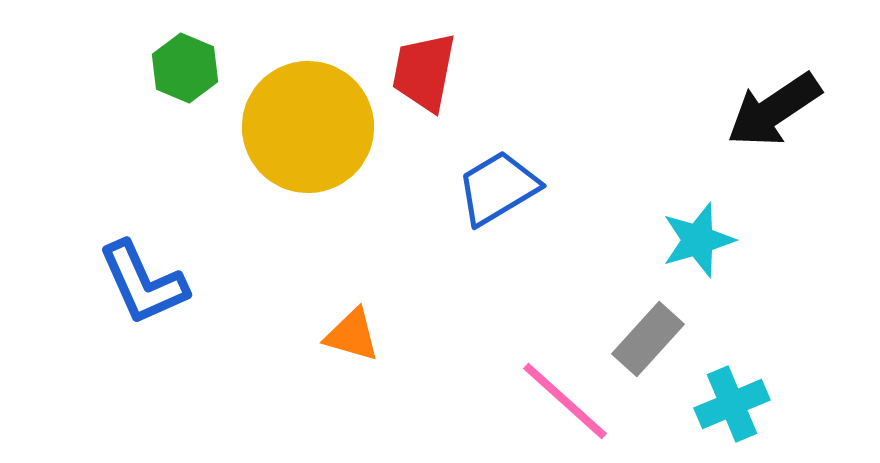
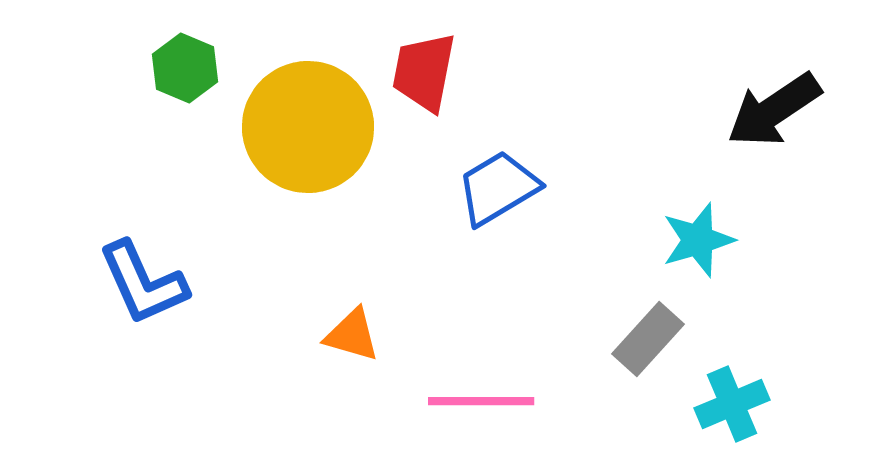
pink line: moved 84 px left; rotated 42 degrees counterclockwise
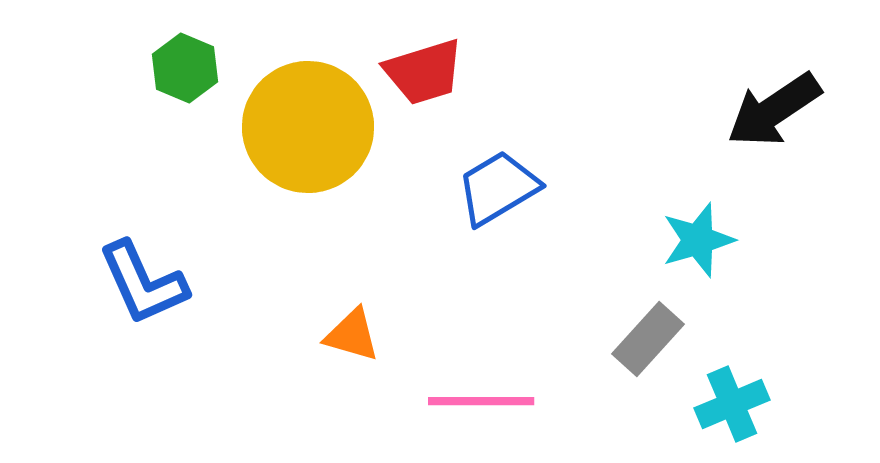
red trapezoid: rotated 118 degrees counterclockwise
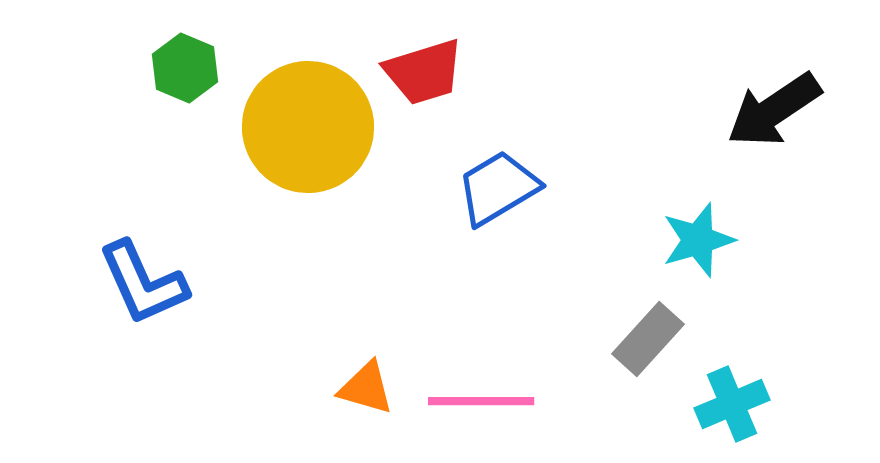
orange triangle: moved 14 px right, 53 px down
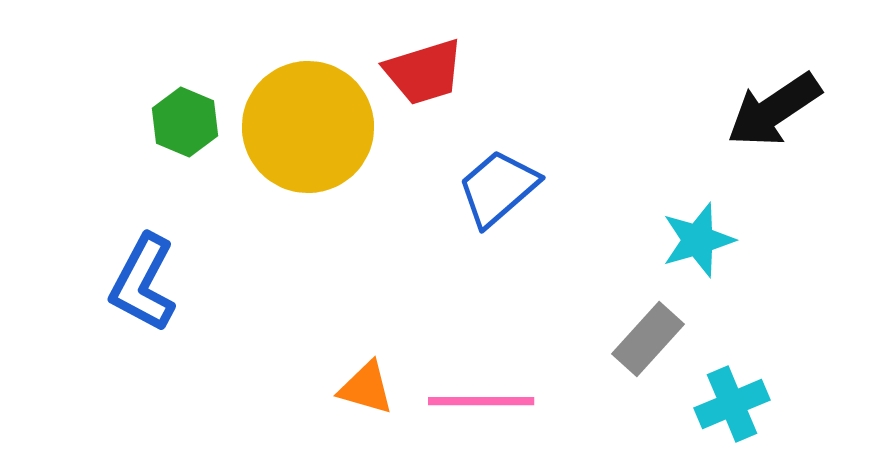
green hexagon: moved 54 px down
blue trapezoid: rotated 10 degrees counterclockwise
blue L-shape: rotated 52 degrees clockwise
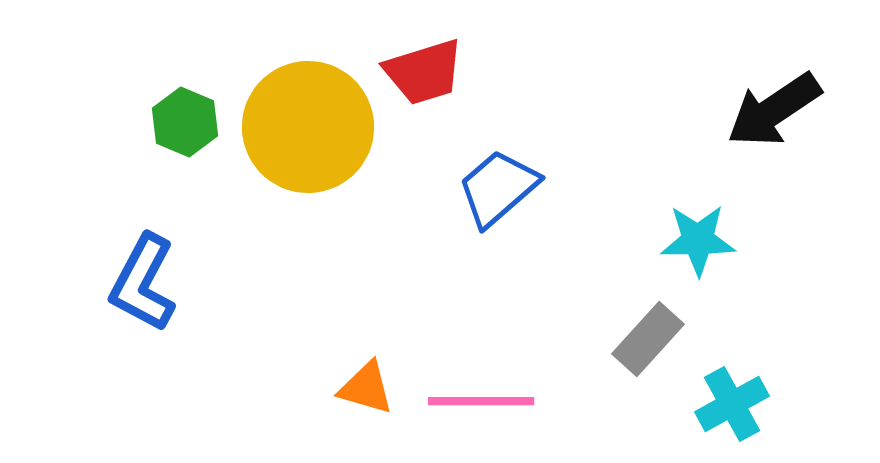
cyan star: rotated 16 degrees clockwise
cyan cross: rotated 6 degrees counterclockwise
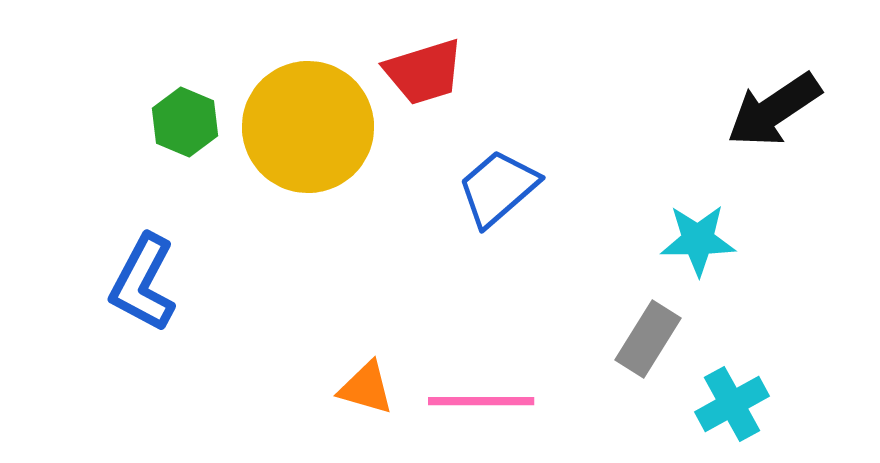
gray rectangle: rotated 10 degrees counterclockwise
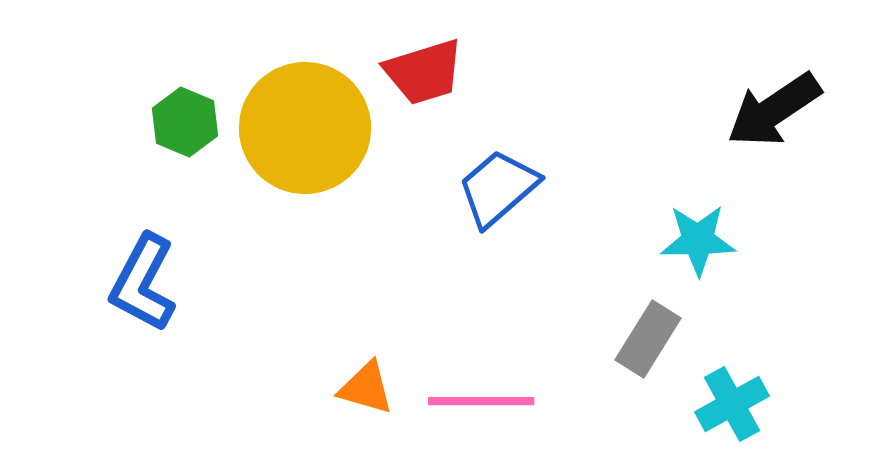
yellow circle: moved 3 px left, 1 px down
